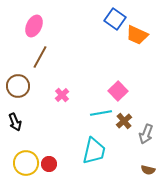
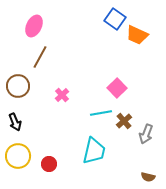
pink square: moved 1 px left, 3 px up
yellow circle: moved 8 px left, 7 px up
brown semicircle: moved 7 px down
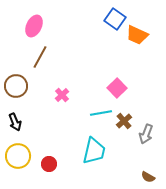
brown circle: moved 2 px left
brown semicircle: rotated 16 degrees clockwise
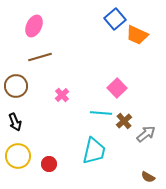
blue square: rotated 15 degrees clockwise
brown line: rotated 45 degrees clockwise
cyan line: rotated 15 degrees clockwise
gray arrow: rotated 150 degrees counterclockwise
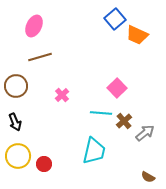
gray arrow: moved 1 px left, 1 px up
red circle: moved 5 px left
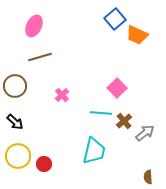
brown circle: moved 1 px left
black arrow: rotated 24 degrees counterclockwise
brown semicircle: rotated 56 degrees clockwise
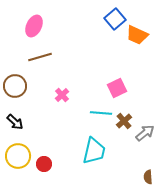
pink square: rotated 18 degrees clockwise
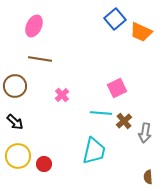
orange trapezoid: moved 4 px right, 3 px up
brown line: moved 2 px down; rotated 25 degrees clockwise
gray arrow: rotated 138 degrees clockwise
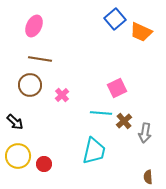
brown circle: moved 15 px right, 1 px up
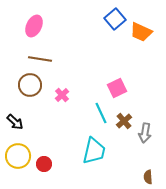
cyan line: rotated 60 degrees clockwise
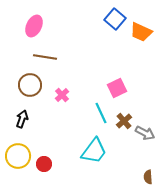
blue square: rotated 10 degrees counterclockwise
brown line: moved 5 px right, 2 px up
black arrow: moved 7 px right, 3 px up; rotated 114 degrees counterclockwise
gray arrow: rotated 72 degrees counterclockwise
cyan trapezoid: rotated 24 degrees clockwise
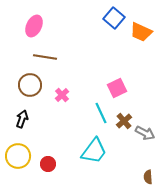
blue square: moved 1 px left, 1 px up
red circle: moved 4 px right
